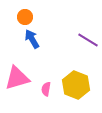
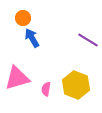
orange circle: moved 2 px left, 1 px down
blue arrow: moved 1 px up
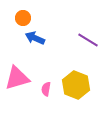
blue arrow: moved 3 px right; rotated 36 degrees counterclockwise
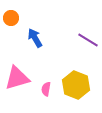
orange circle: moved 12 px left
blue arrow: rotated 36 degrees clockwise
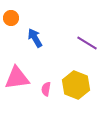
purple line: moved 1 px left, 3 px down
pink triangle: rotated 8 degrees clockwise
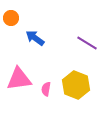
blue arrow: rotated 24 degrees counterclockwise
pink triangle: moved 2 px right, 1 px down
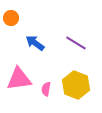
blue arrow: moved 5 px down
purple line: moved 11 px left
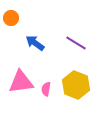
pink triangle: moved 2 px right, 3 px down
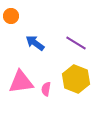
orange circle: moved 2 px up
yellow hexagon: moved 6 px up
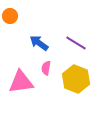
orange circle: moved 1 px left
blue arrow: moved 4 px right
pink semicircle: moved 21 px up
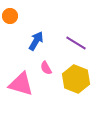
blue arrow: moved 3 px left, 2 px up; rotated 84 degrees clockwise
pink semicircle: rotated 40 degrees counterclockwise
pink triangle: moved 2 px down; rotated 24 degrees clockwise
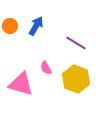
orange circle: moved 10 px down
blue arrow: moved 15 px up
